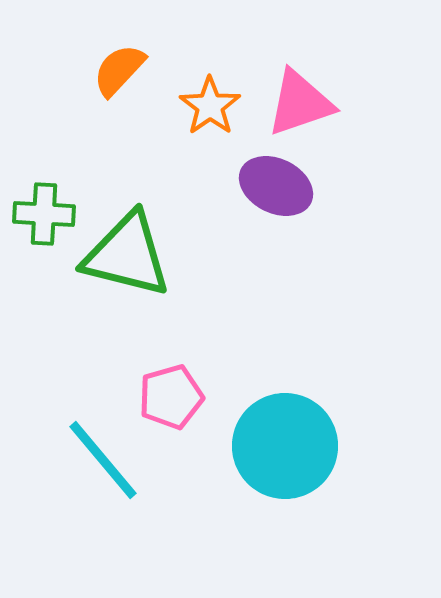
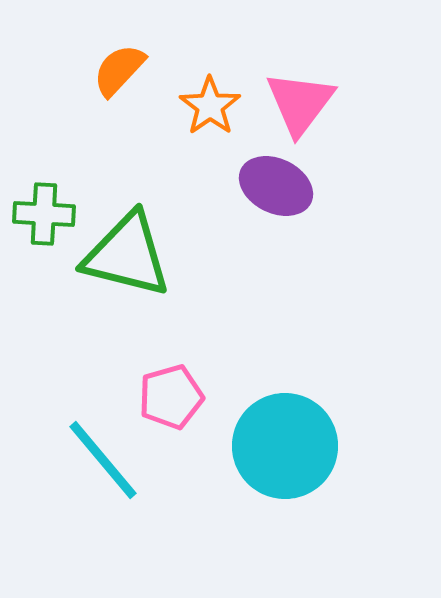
pink triangle: rotated 34 degrees counterclockwise
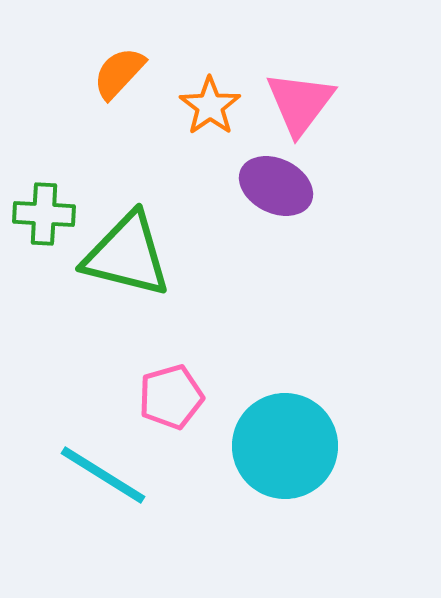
orange semicircle: moved 3 px down
cyan line: moved 15 px down; rotated 18 degrees counterclockwise
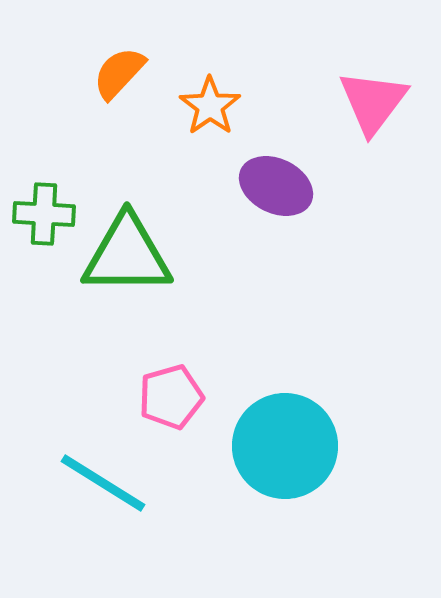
pink triangle: moved 73 px right, 1 px up
green triangle: rotated 14 degrees counterclockwise
cyan line: moved 8 px down
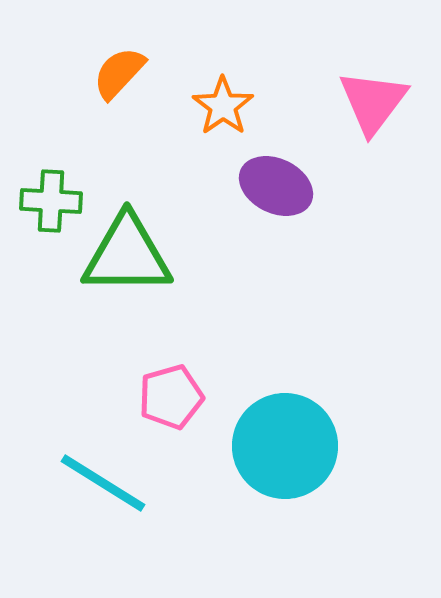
orange star: moved 13 px right
green cross: moved 7 px right, 13 px up
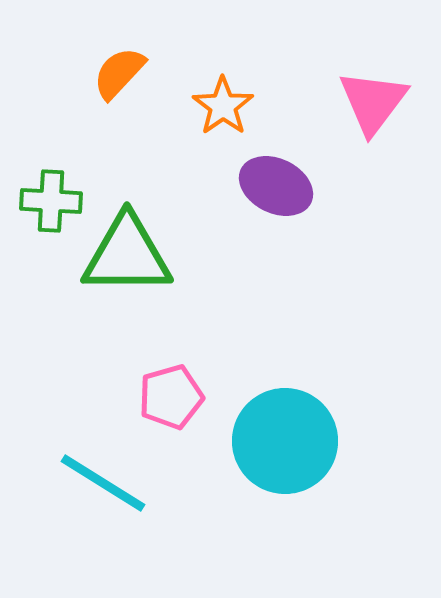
cyan circle: moved 5 px up
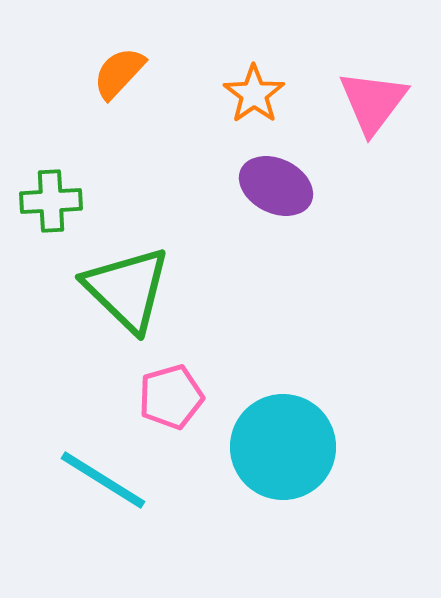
orange star: moved 31 px right, 12 px up
green cross: rotated 6 degrees counterclockwise
green triangle: moved 34 px down; rotated 44 degrees clockwise
cyan circle: moved 2 px left, 6 px down
cyan line: moved 3 px up
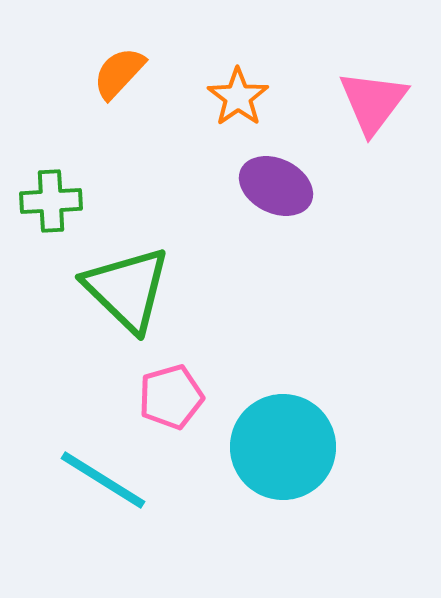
orange star: moved 16 px left, 3 px down
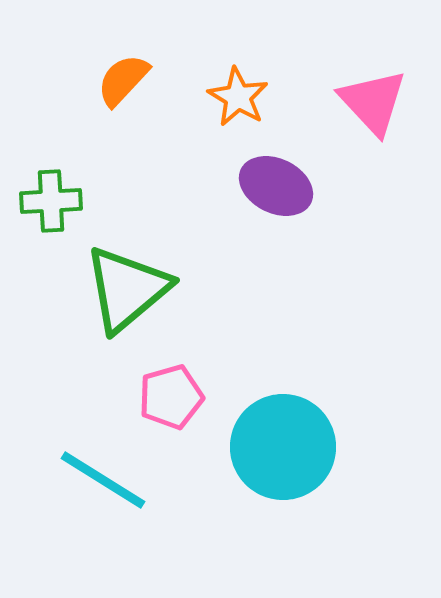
orange semicircle: moved 4 px right, 7 px down
orange star: rotated 6 degrees counterclockwise
pink triangle: rotated 20 degrees counterclockwise
green triangle: rotated 36 degrees clockwise
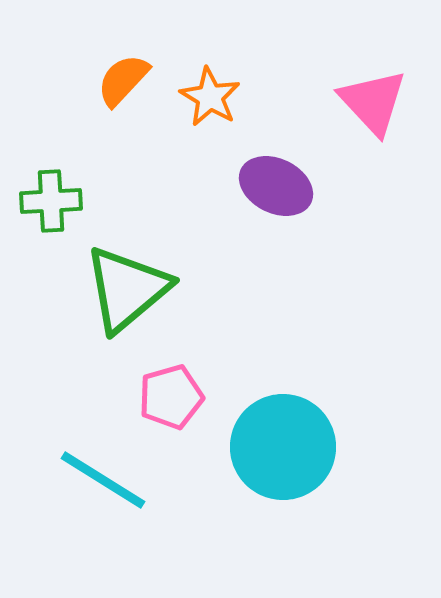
orange star: moved 28 px left
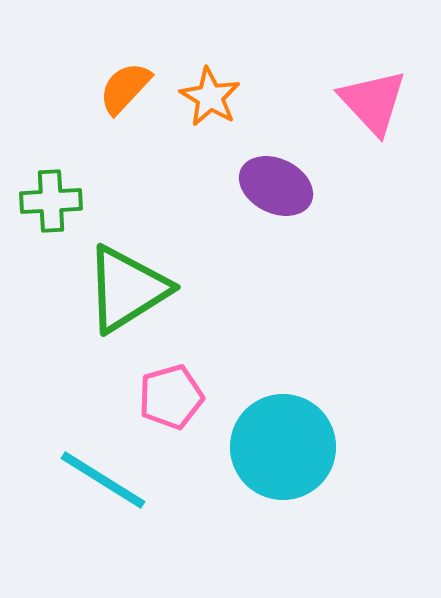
orange semicircle: moved 2 px right, 8 px down
green triangle: rotated 8 degrees clockwise
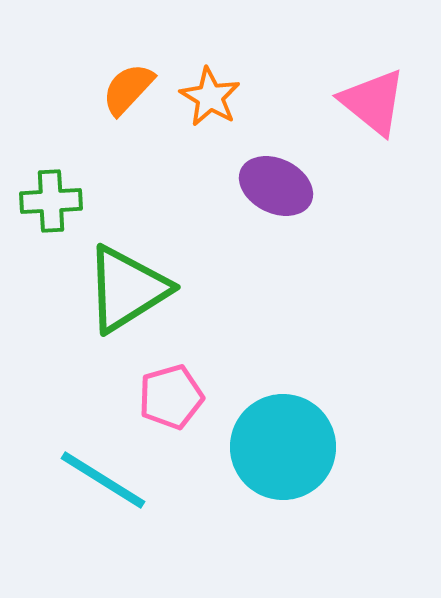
orange semicircle: moved 3 px right, 1 px down
pink triangle: rotated 8 degrees counterclockwise
